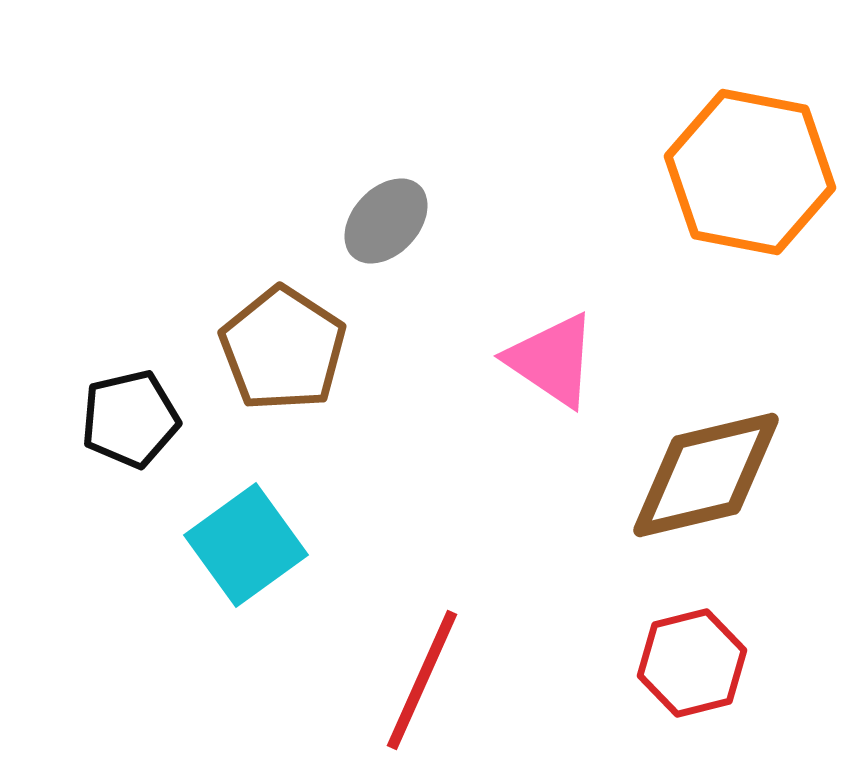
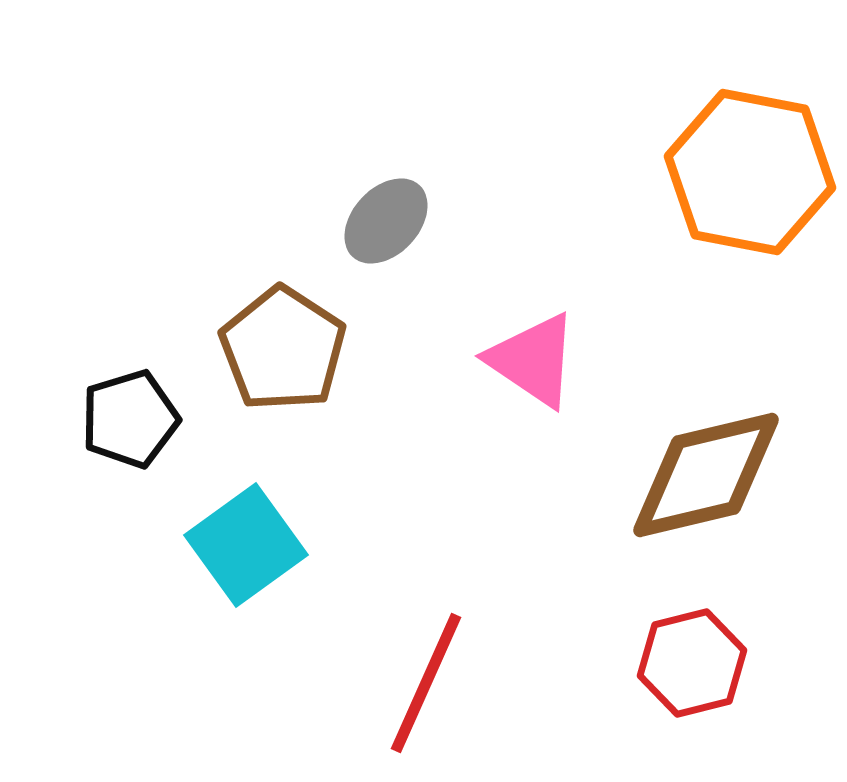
pink triangle: moved 19 px left
black pentagon: rotated 4 degrees counterclockwise
red line: moved 4 px right, 3 px down
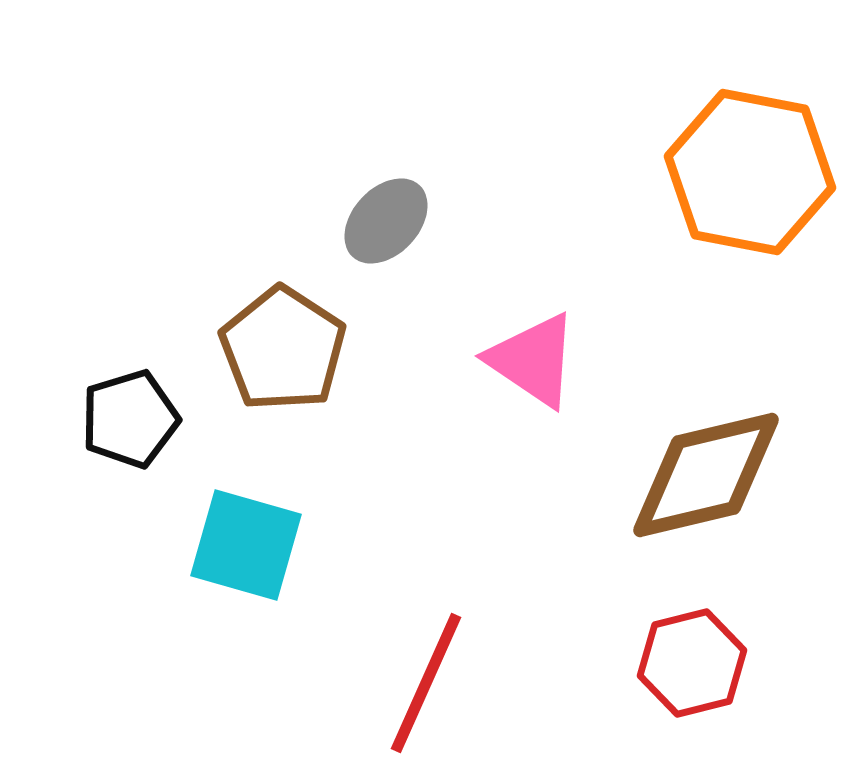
cyan square: rotated 38 degrees counterclockwise
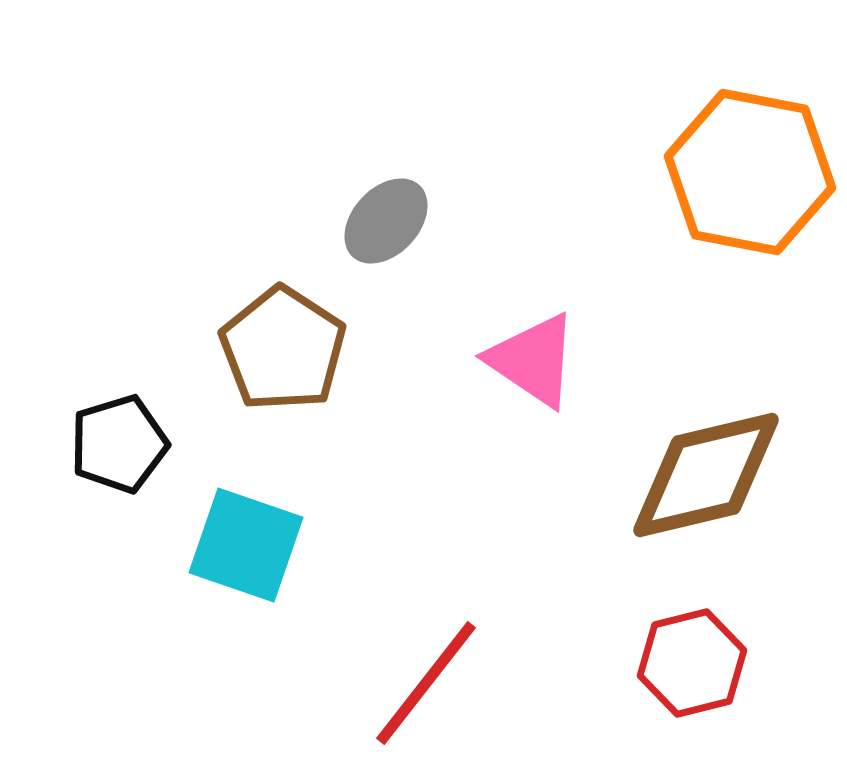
black pentagon: moved 11 px left, 25 px down
cyan square: rotated 3 degrees clockwise
red line: rotated 14 degrees clockwise
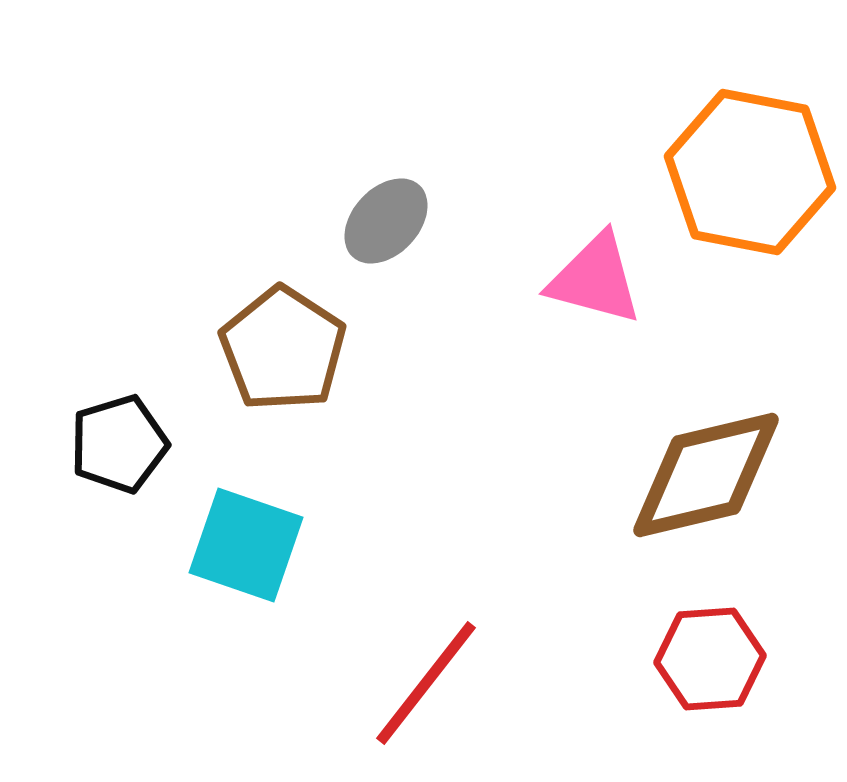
pink triangle: moved 62 px right, 81 px up; rotated 19 degrees counterclockwise
red hexagon: moved 18 px right, 4 px up; rotated 10 degrees clockwise
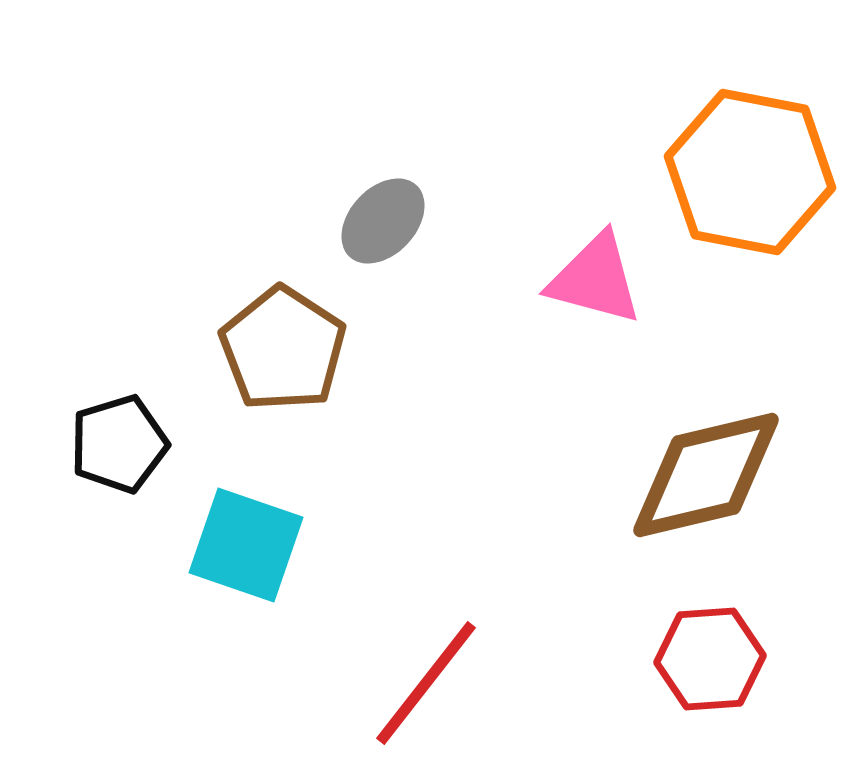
gray ellipse: moved 3 px left
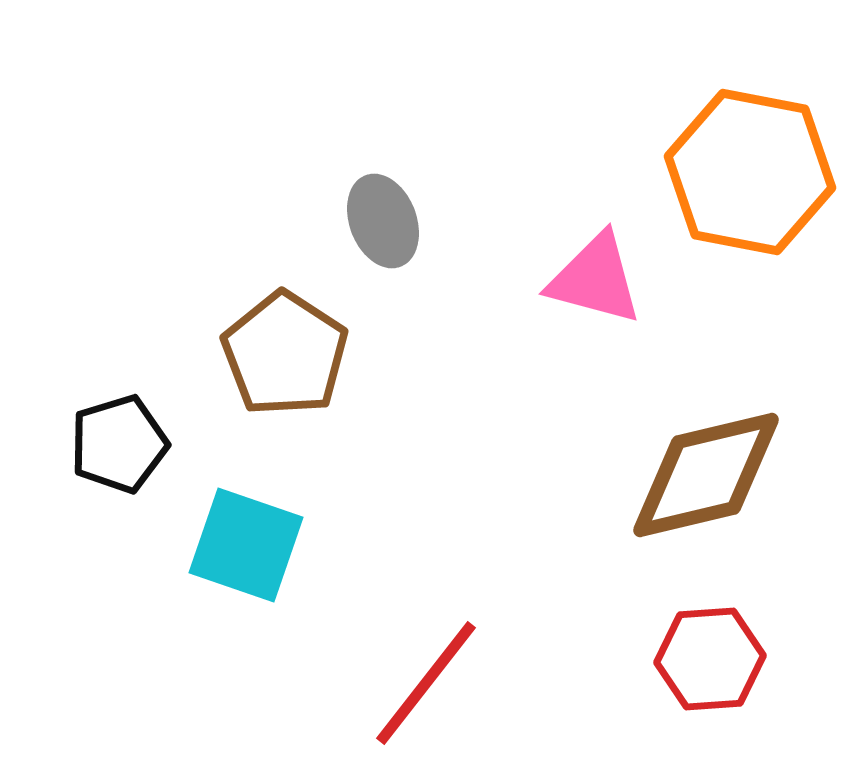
gray ellipse: rotated 64 degrees counterclockwise
brown pentagon: moved 2 px right, 5 px down
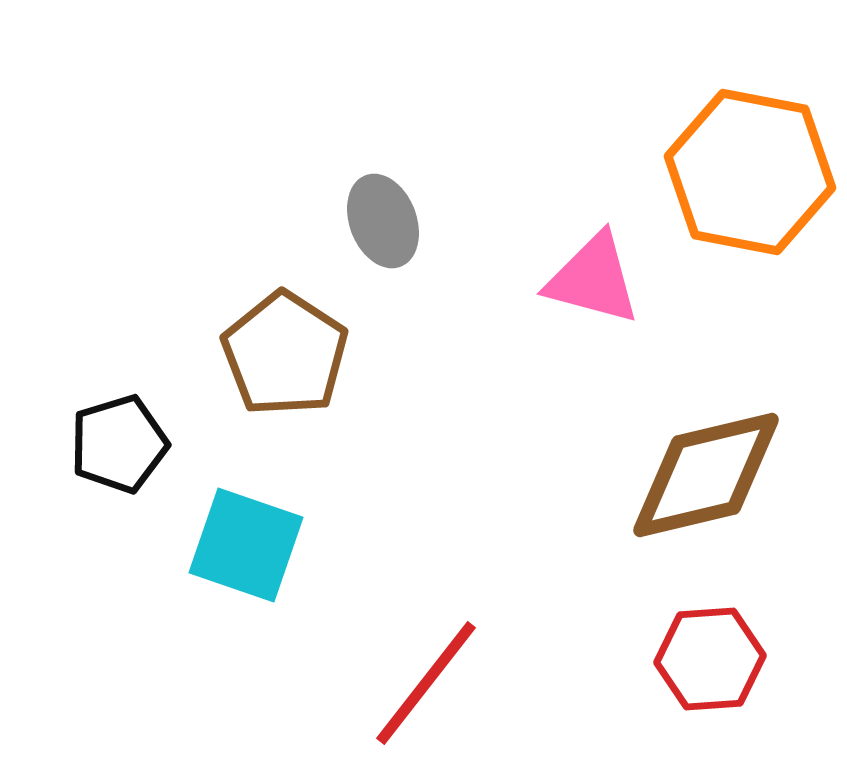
pink triangle: moved 2 px left
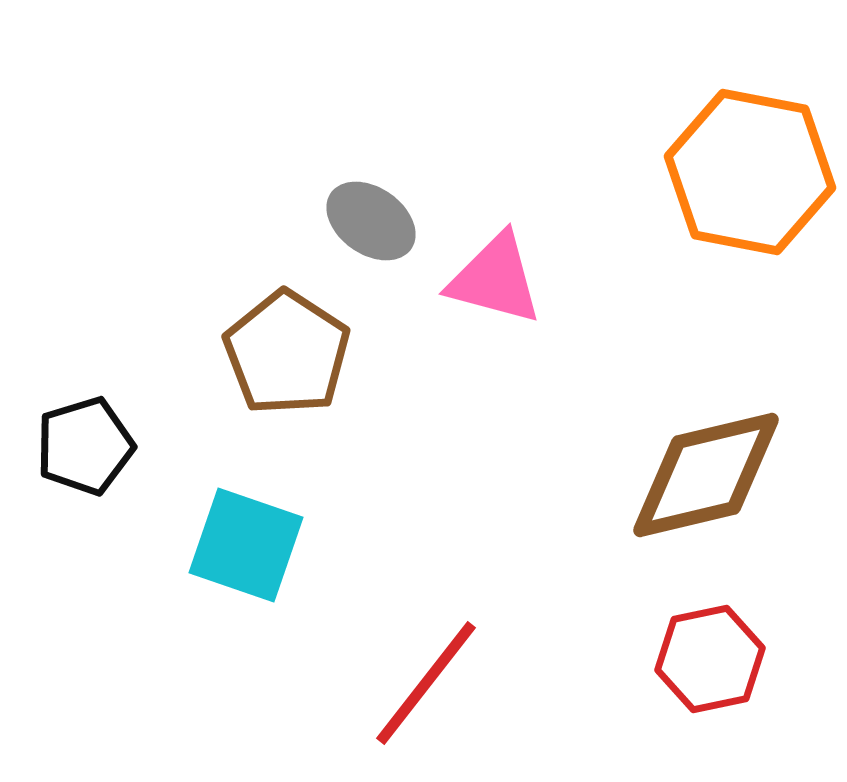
gray ellipse: moved 12 px left; rotated 34 degrees counterclockwise
pink triangle: moved 98 px left
brown pentagon: moved 2 px right, 1 px up
black pentagon: moved 34 px left, 2 px down
red hexagon: rotated 8 degrees counterclockwise
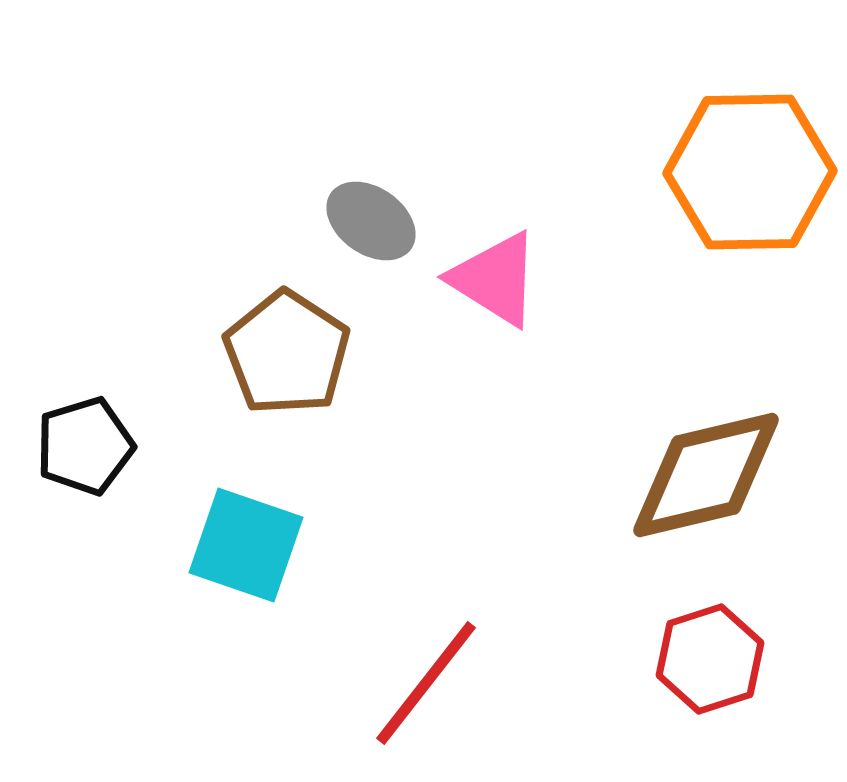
orange hexagon: rotated 12 degrees counterclockwise
pink triangle: rotated 17 degrees clockwise
red hexagon: rotated 6 degrees counterclockwise
